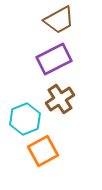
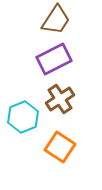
brown trapezoid: moved 3 px left; rotated 28 degrees counterclockwise
cyan hexagon: moved 2 px left, 2 px up
orange square: moved 17 px right, 4 px up; rotated 28 degrees counterclockwise
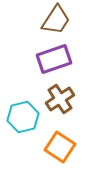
purple rectangle: rotated 8 degrees clockwise
cyan hexagon: rotated 8 degrees clockwise
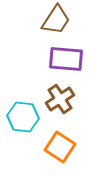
purple rectangle: moved 12 px right; rotated 24 degrees clockwise
cyan hexagon: rotated 20 degrees clockwise
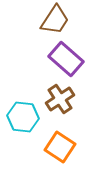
brown trapezoid: moved 1 px left
purple rectangle: rotated 36 degrees clockwise
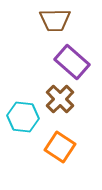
brown trapezoid: rotated 56 degrees clockwise
purple rectangle: moved 6 px right, 3 px down
brown cross: rotated 12 degrees counterclockwise
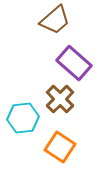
brown trapezoid: rotated 40 degrees counterclockwise
purple rectangle: moved 2 px right, 1 px down
cyan hexagon: moved 1 px down; rotated 12 degrees counterclockwise
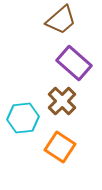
brown trapezoid: moved 6 px right
brown cross: moved 2 px right, 2 px down
